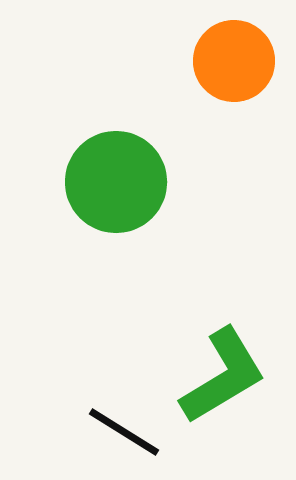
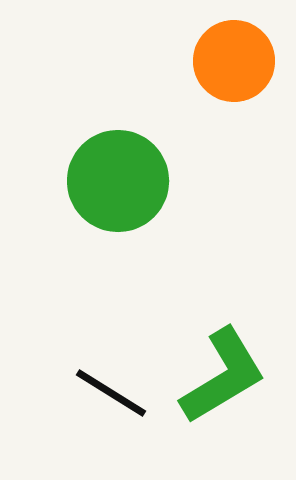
green circle: moved 2 px right, 1 px up
black line: moved 13 px left, 39 px up
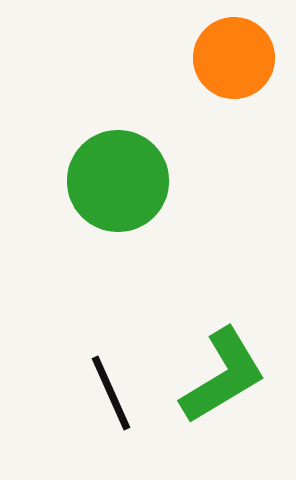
orange circle: moved 3 px up
black line: rotated 34 degrees clockwise
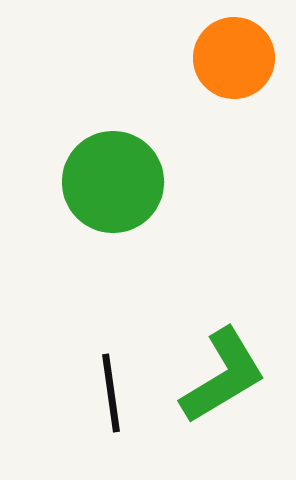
green circle: moved 5 px left, 1 px down
black line: rotated 16 degrees clockwise
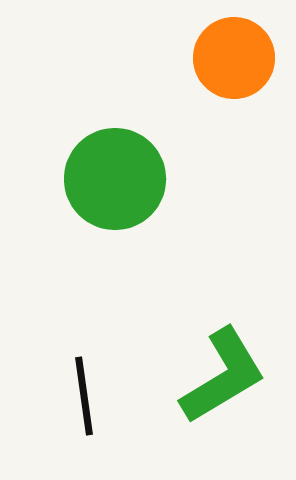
green circle: moved 2 px right, 3 px up
black line: moved 27 px left, 3 px down
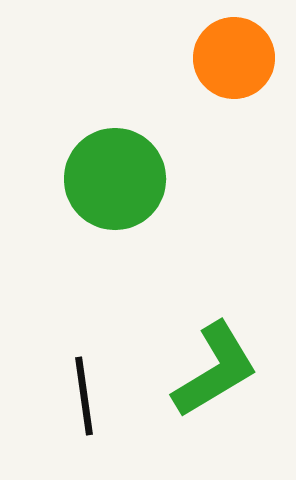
green L-shape: moved 8 px left, 6 px up
